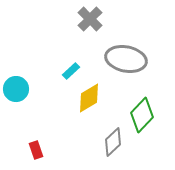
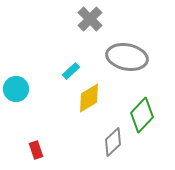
gray ellipse: moved 1 px right, 2 px up
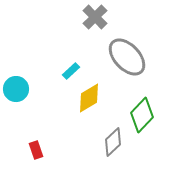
gray cross: moved 5 px right, 2 px up
gray ellipse: rotated 36 degrees clockwise
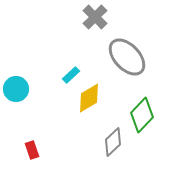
cyan rectangle: moved 4 px down
red rectangle: moved 4 px left
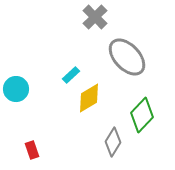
gray diamond: rotated 16 degrees counterclockwise
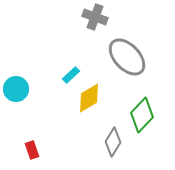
gray cross: rotated 25 degrees counterclockwise
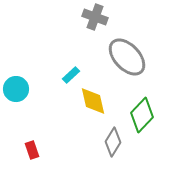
yellow diamond: moved 4 px right, 3 px down; rotated 72 degrees counterclockwise
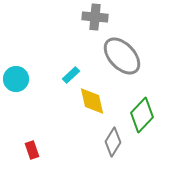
gray cross: rotated 15 degrees counterclockwise
gray ellipse: moved 5 px left, 1 px up
cyan circle: moved 10 px up
yellow diamond: moved 1 px left
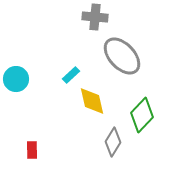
red rectangle: rotated 18 degrees clockwise
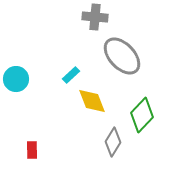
yellow diamond: rotated 8 degrees counterclockwise
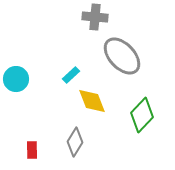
gray diamond: moved 38 px left
